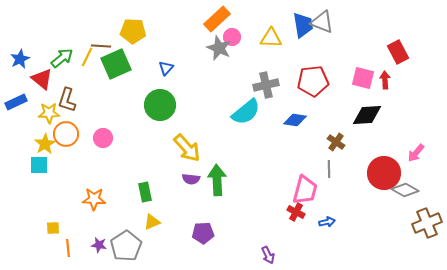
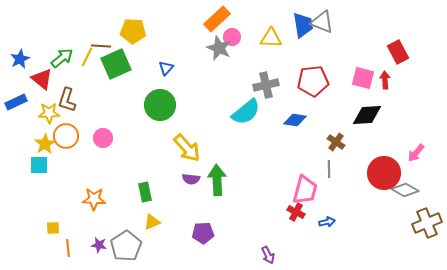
orange circle at (66, 134): moved 2 px down
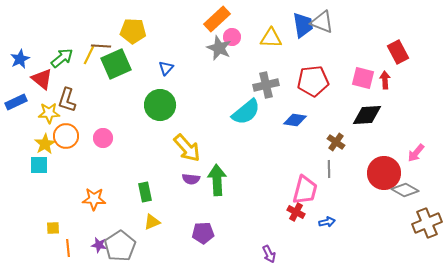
yellow line at (87, 57): moved 2 px right, 2 px up
gray pentagon at (126, 246): moved 6 px left
purple arrow at (268, 255): moved 1 px right, 1 px up
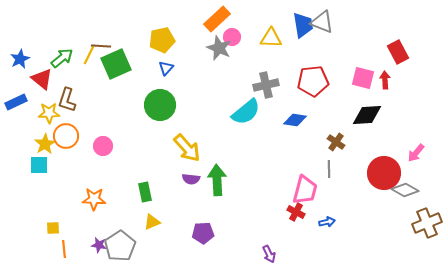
yellow pentagon at (133, 31): moved 29 px right, 9 px down; rotated 15 degrees counterclockwise
pink circle at (103, 138): moved 8 px down
orange line at (68, 248): moved 4 px left, 1 px down
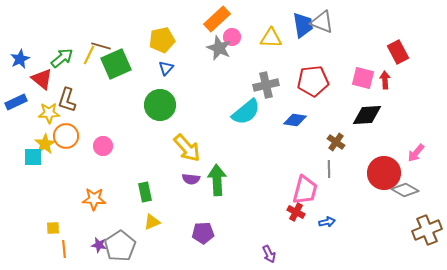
brown line at (101, 46): rotated 12 degrees clockwise
cyan square at (39, 165): moved 6 px left, 8 px up
brown cross at (427, 223): moved 7 px down
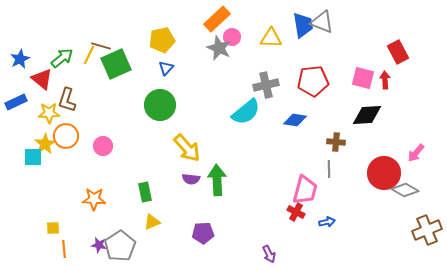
brown cross at (336, 142): rotated 30 degrees counterclockwise
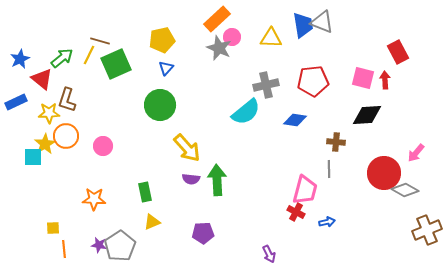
brown line at (101, 46): moved 1 px left, 5 px up
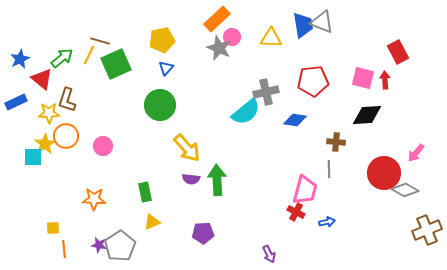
gray cross at (266, 85): moved 7 px down
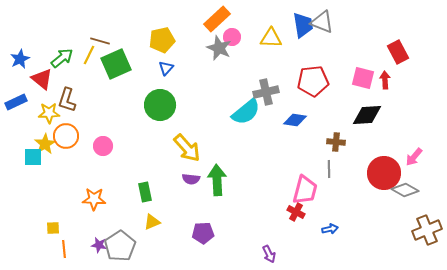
pink arrow at (416, 153): moved 2 px left, 4 px down
blue arrow at (327, 222): moved 3 px right, 7 px down
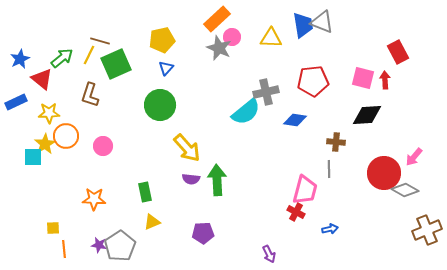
brown L-shape at (67, 100): moved 23 px right, 5 px up
